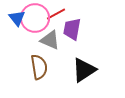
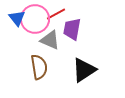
pink circle: moved 1 px down
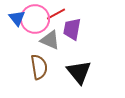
black triangle: moved 5 px left, 2 px down; rotated 36 degrees counterclockwise
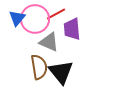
blue triangle: rotated 18 degrees clockwise
purple trapezoid: rotated 15 degrees counterclockwise
gray triangle: moved 1 px left, 2 px down
black triangle: moved 18 px left
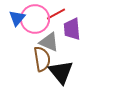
brown semicircle: moved 3 px right, 8 px up
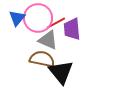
red line: moved 9 px down
pink circle: moved 3 px right, 1 px up
gray triangle: moved 1 px left, 2 px up
brown semicircle: rotated 70 degrees counterclockwise
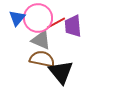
purple trapezoid: moved 1 px right, 3 px up
gray triangle: moved 7 px left
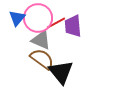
brown semicircle: rotated 25 degrees clockwise
